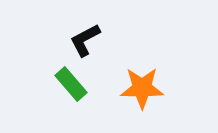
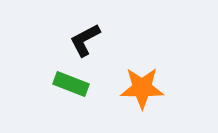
green rectangle: rotated 28 degrees counterclockwise
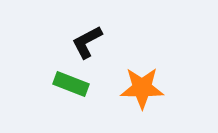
black L-shape: moved 2 px right, 2 px down
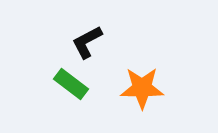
green rectangle: rotated 16 degrees clockwise
